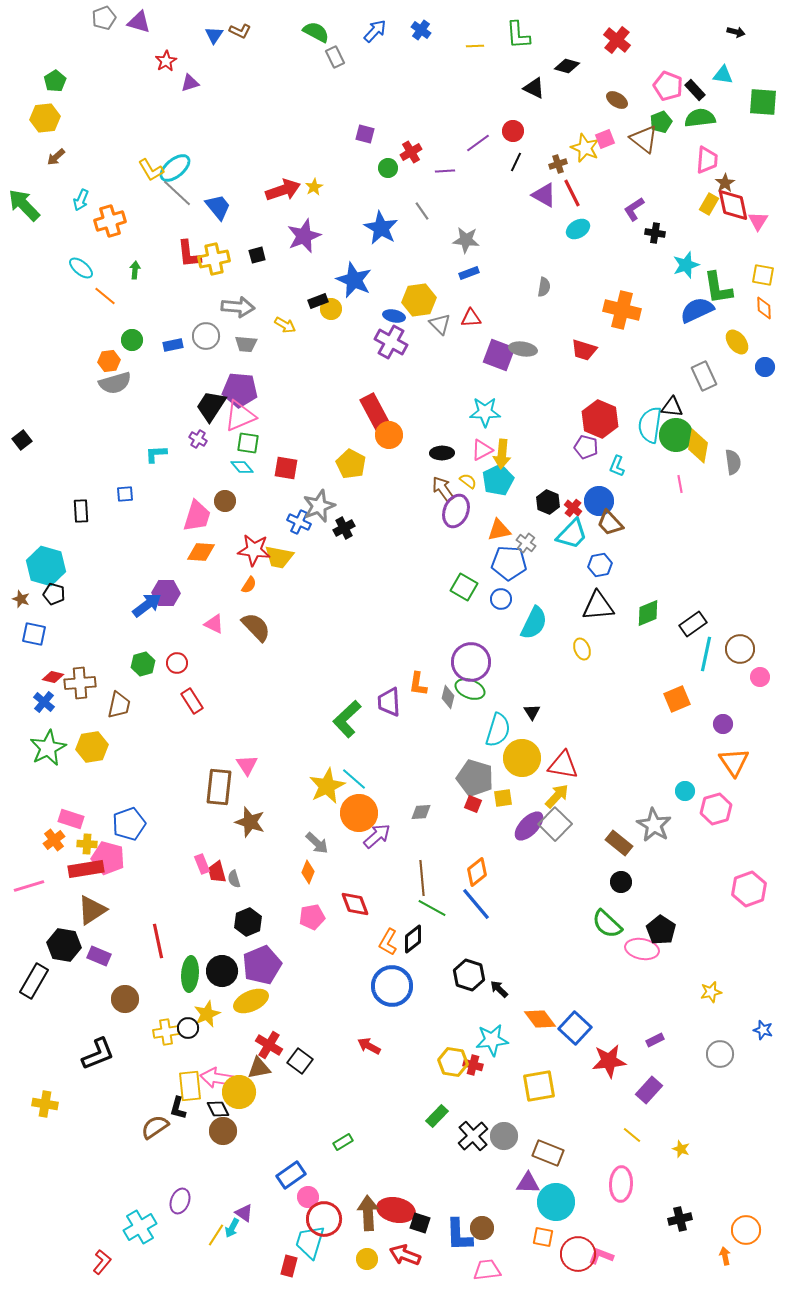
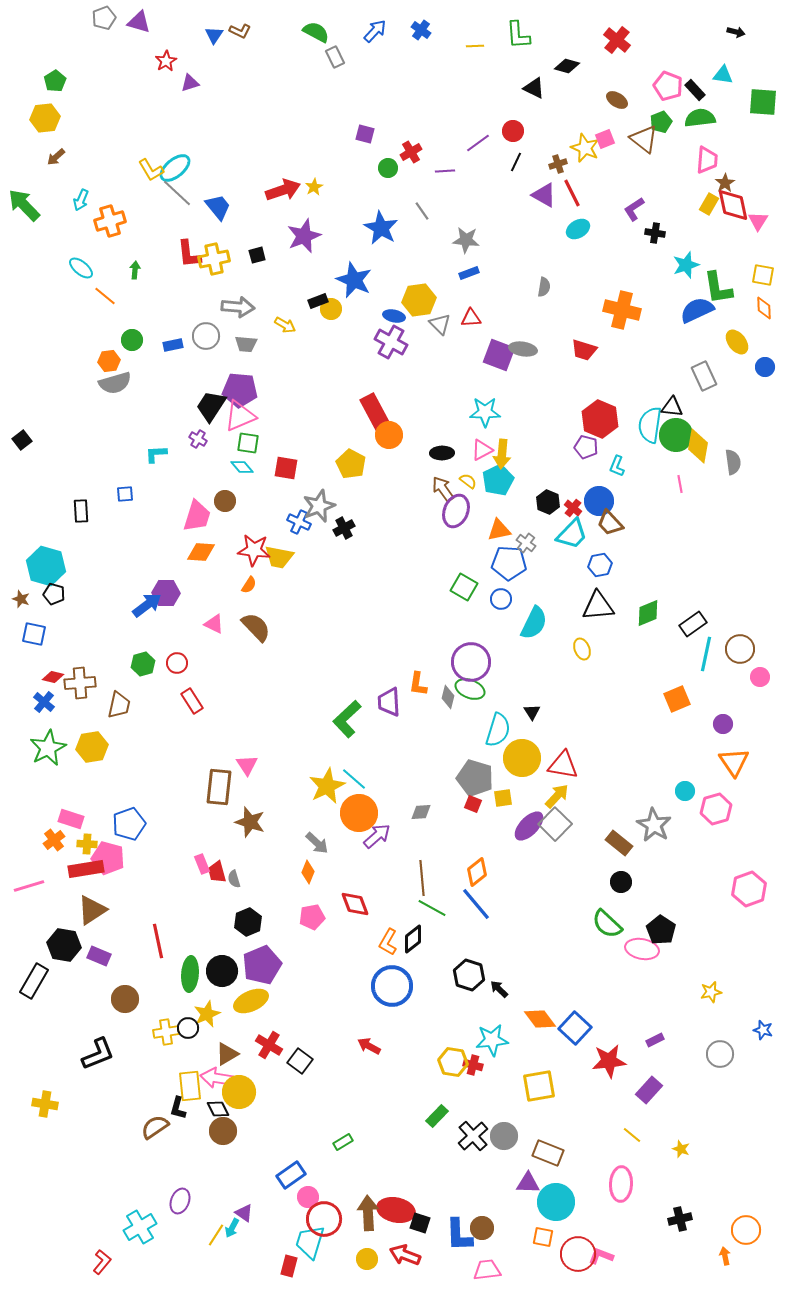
brown triangle at (259, 1068): moved 32 px left, 14 px up; rotated 20 degrees counterclockwise
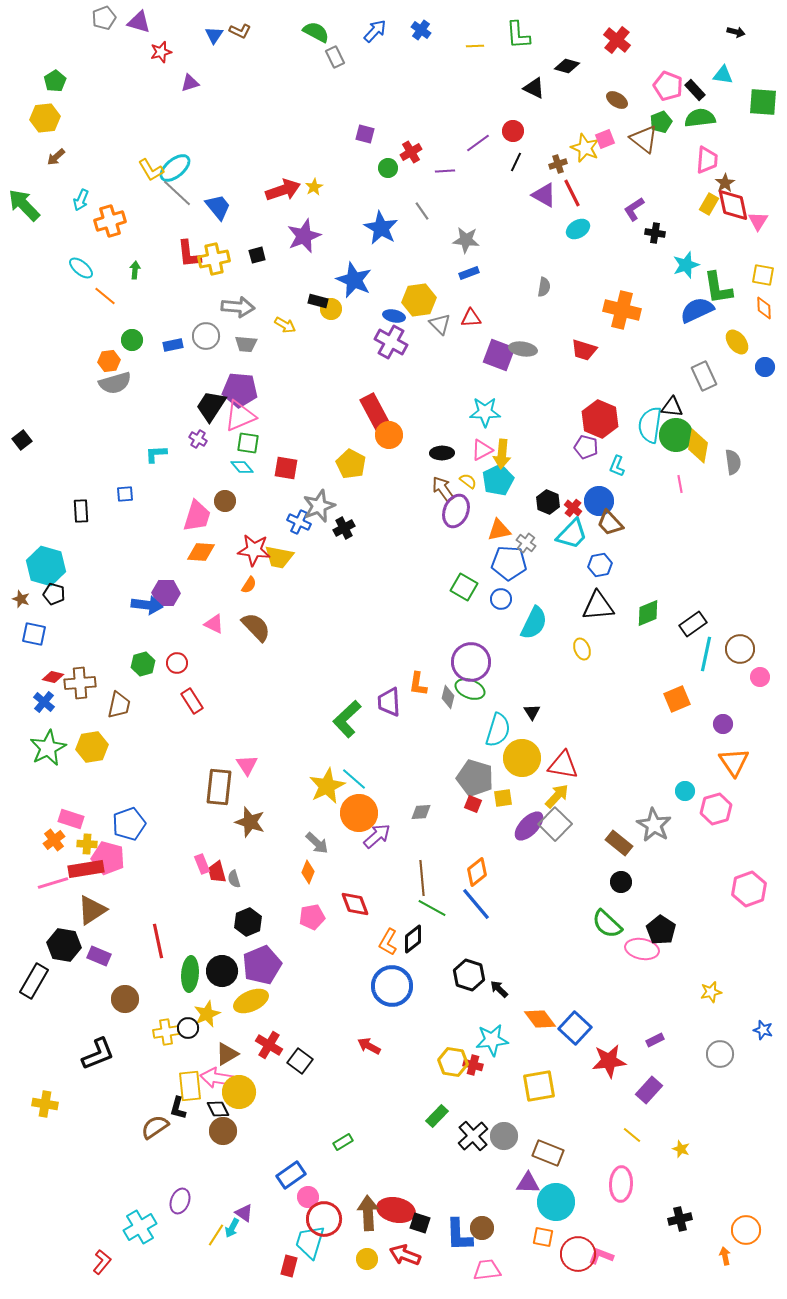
red star at (166, 61): moved 5 px left, 9 px up; rotated 15 degrees clockwise
black rectangle at (318, 301): rotated 36 degrees clockwise
blue arrow at (147, 605): rotated 44 degrees clockwise
pink line at (29, 886): moved 24 px right, 3 px up
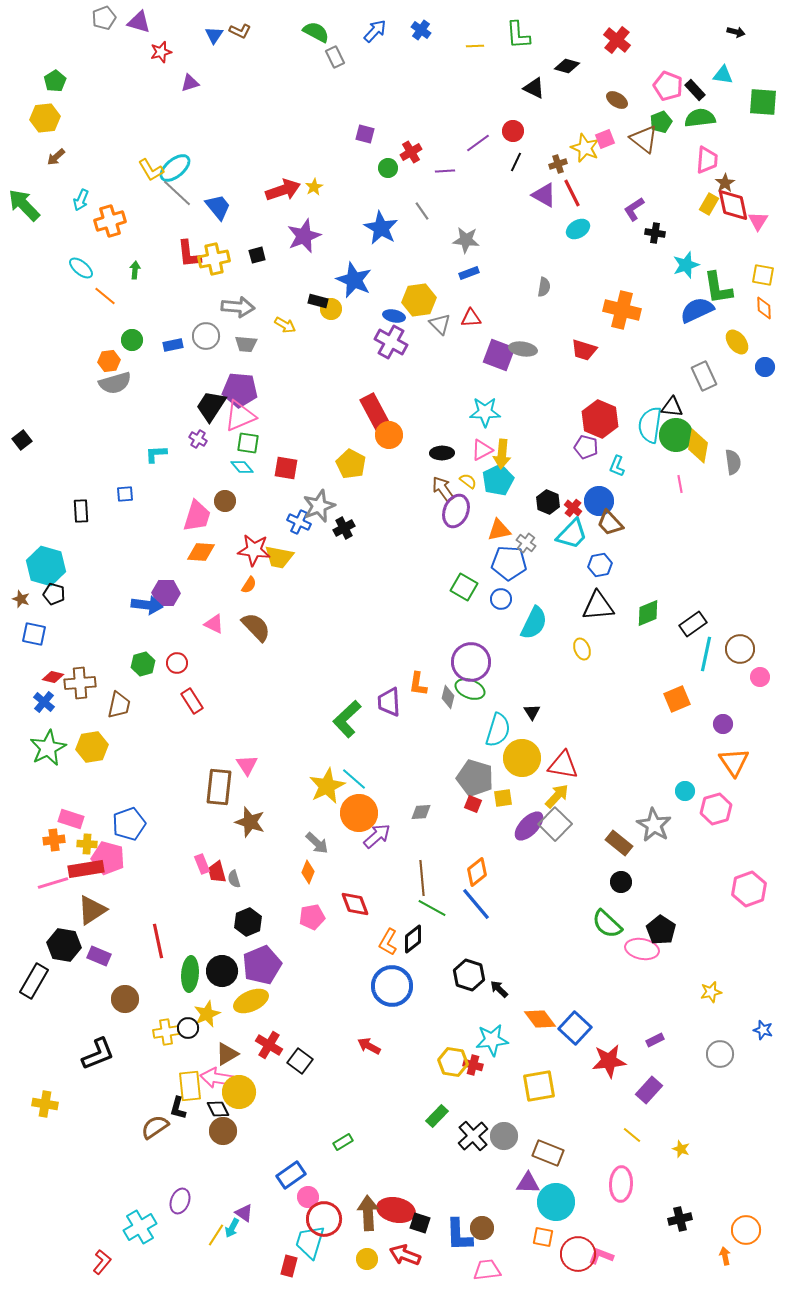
orange cross at (54, 840): rotated 30 degrees clockwise
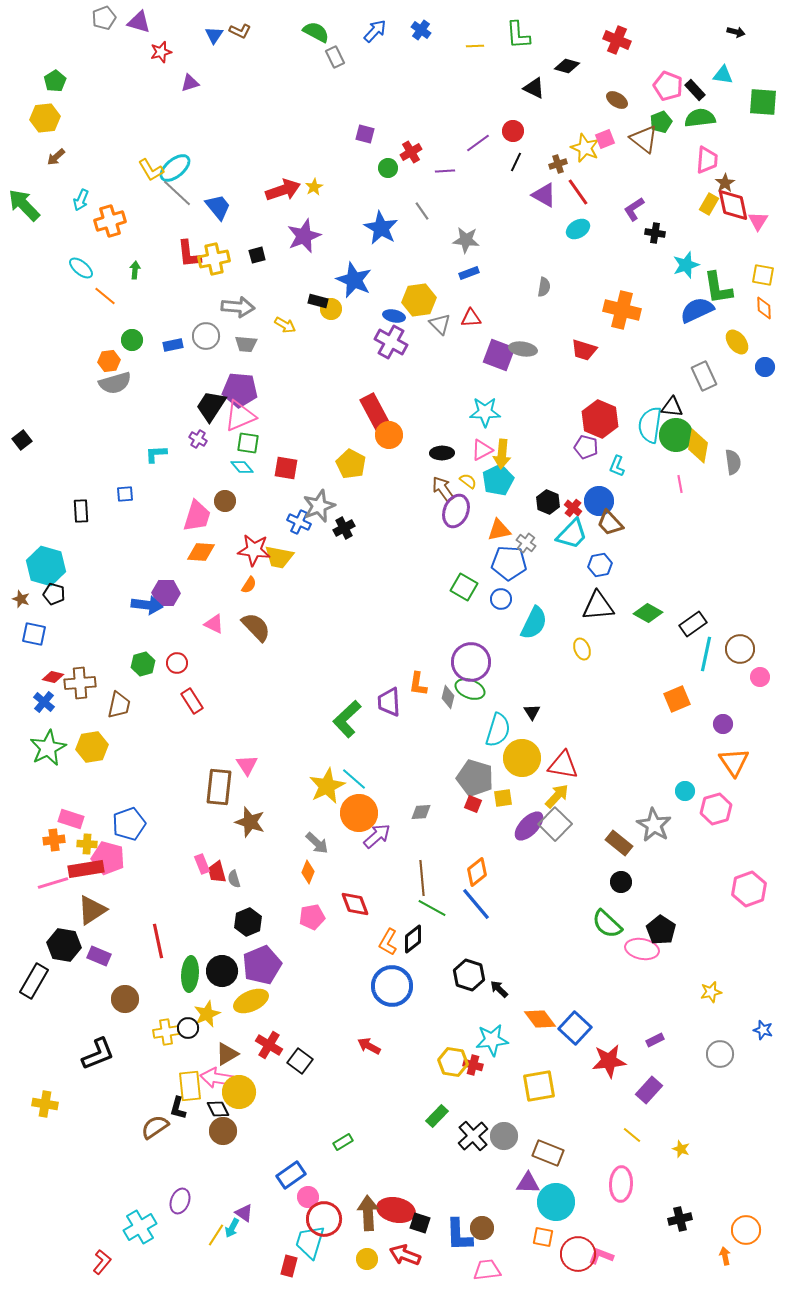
red cross at (617, 40): rotated 16 degrees counterclockwise
red line at (572, 193): moved 6 px right, 1 px up; rotated 8 degrees counterclockwise
green diamond at (648, 613): rotated 52 degrees clockwise
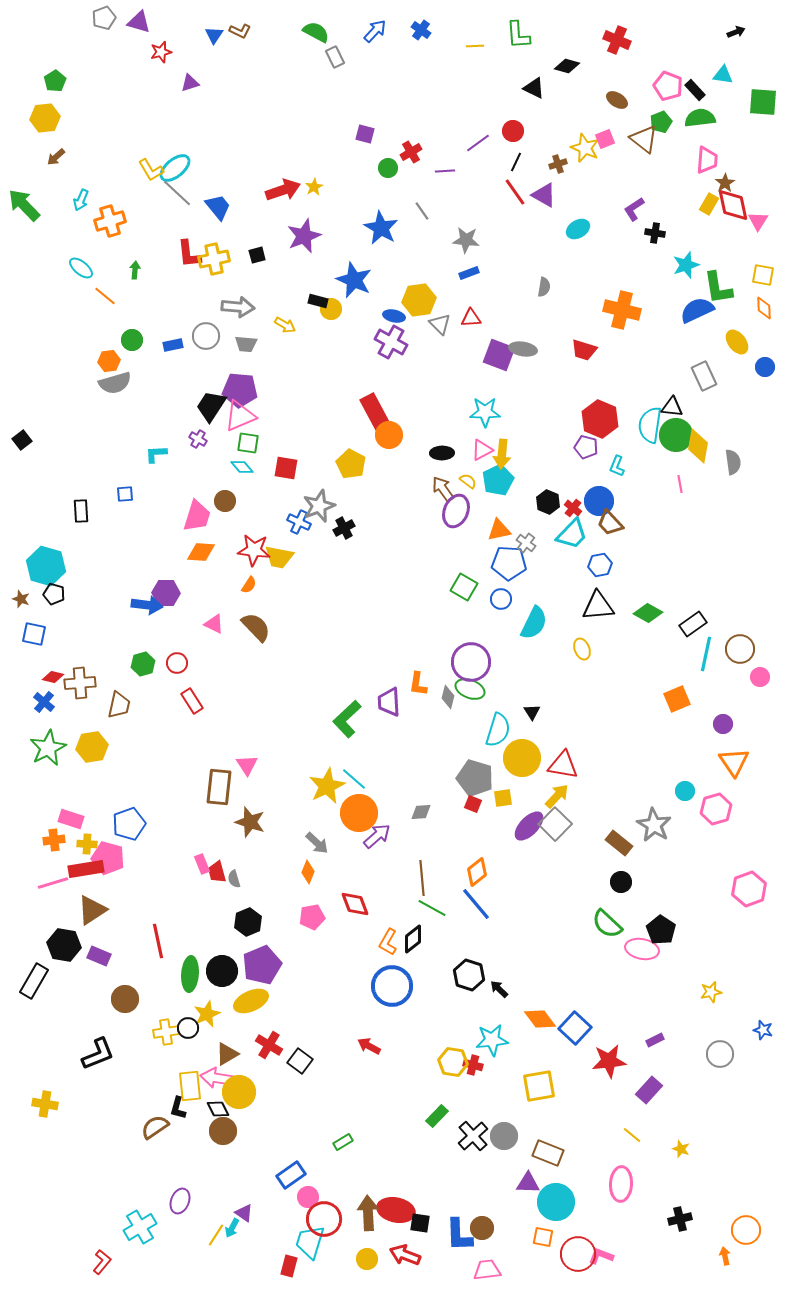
black arrow at (736, 32): rotated 36 degrees counterclockwise
red line at (578, 192): moved 63 px left
black square at (420, 1223): rotated 10 degrees counterclockwise
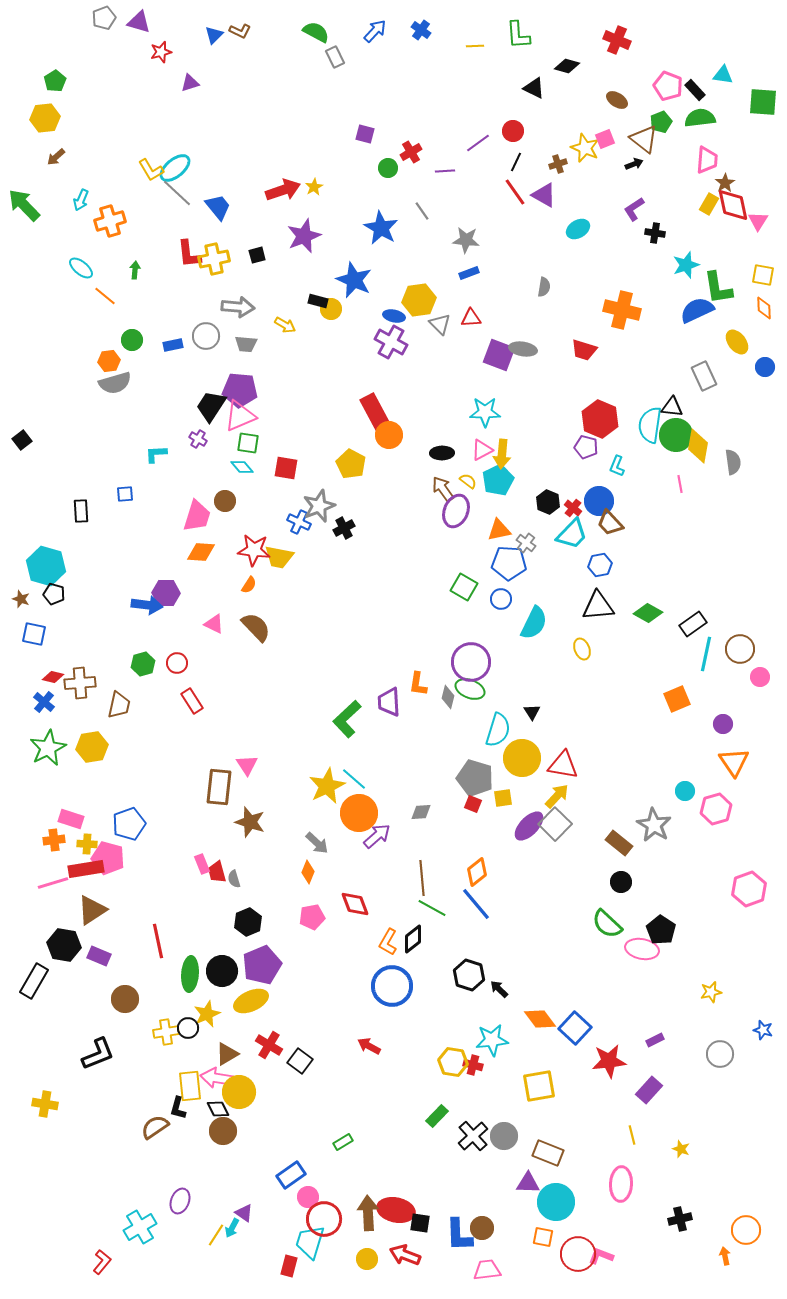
black arrow at (736, 32): moved 102 px left, 132 px down
blue triangle at (214, 35): rotated 12 degrees clockwise
yellow line at (632, 1135): rotated 36 degrees clockwise
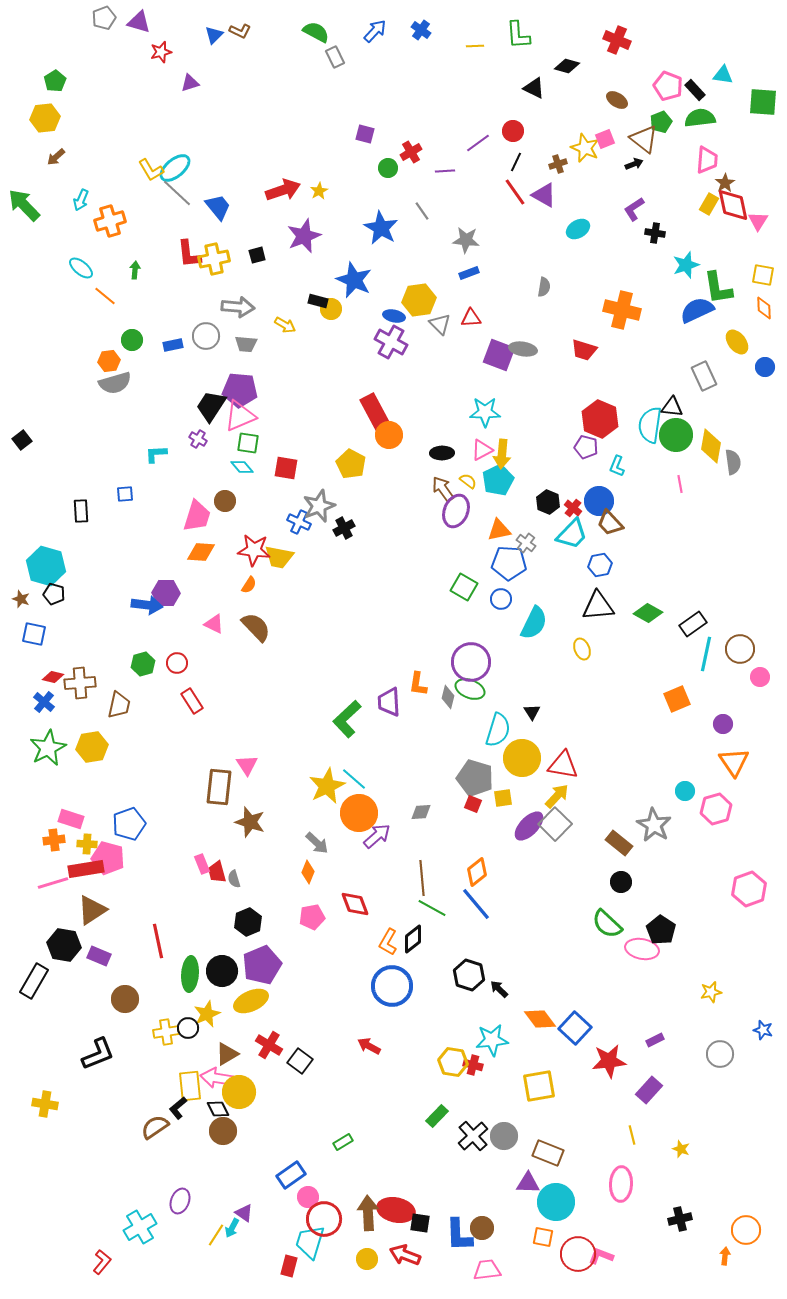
yellow star at (314, 187): moved 5 px right, 4 px down
yellow diamond at (698, 446): moved 13 px right
black L-shape at (178, 1108): rotated 35 degrees clockwise
orange arrow at (725, 1256): rotated 18 degrees clockwise
